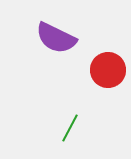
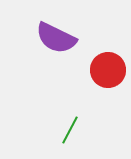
green line: moved 2 px down
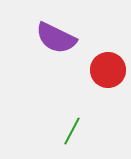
green line: moved 2 px right, 1 px down
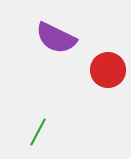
green line: moved 34 px left, 1 px down
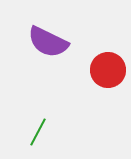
purple semicircle: moved 8 px left, 4 px down
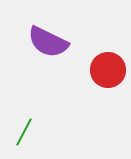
green line: moved 14 px left
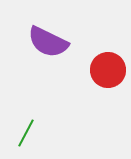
green line: moved 2 px right, 1 px down
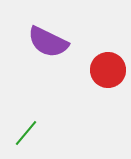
green line: rotated 12 degrees clockwise
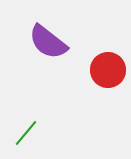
purple semicircle: rotated 12 degrees clockwise
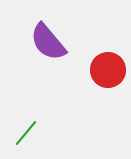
purple semicircle: rotated 12 degrees clockwise
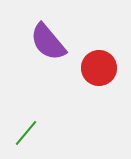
red circle: moved 9 px left, 2 px up
